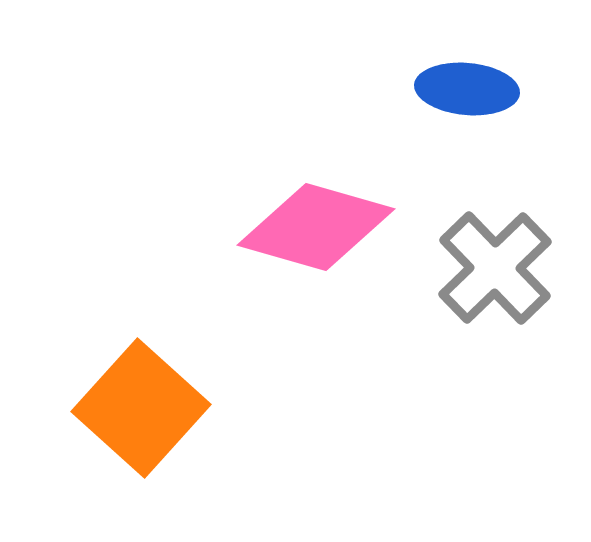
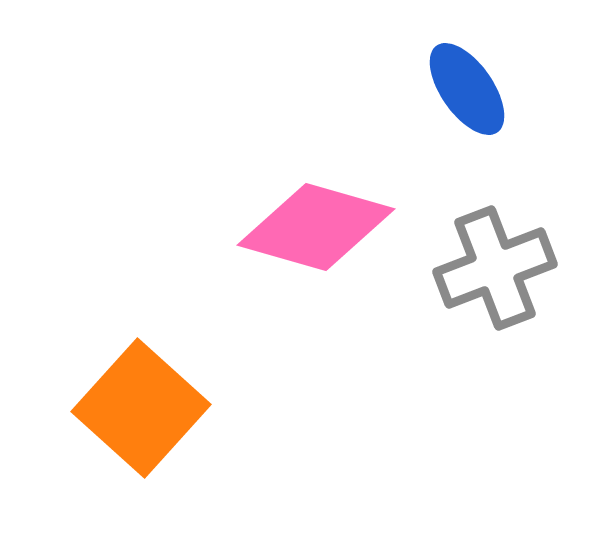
blue ellipse: rotated 50 degrees clockwise
gray cross: rotated 23 degrees clockwise
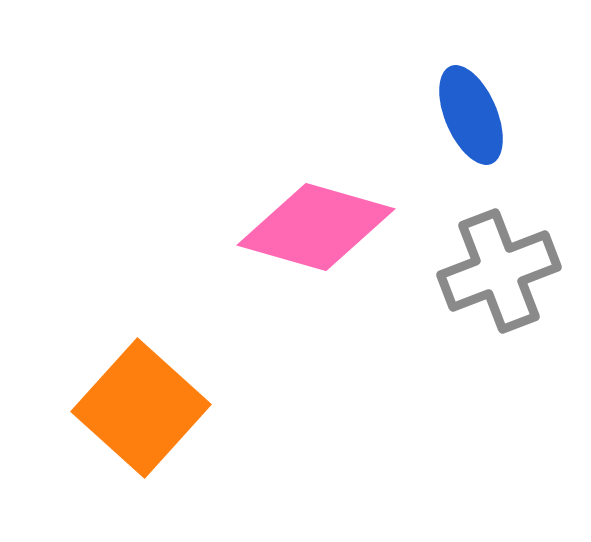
blue ellipse: moved 4 px right, 26 px down; rotated 12 degrees clockwise
gray cross: moved 4 px right, 3 px down
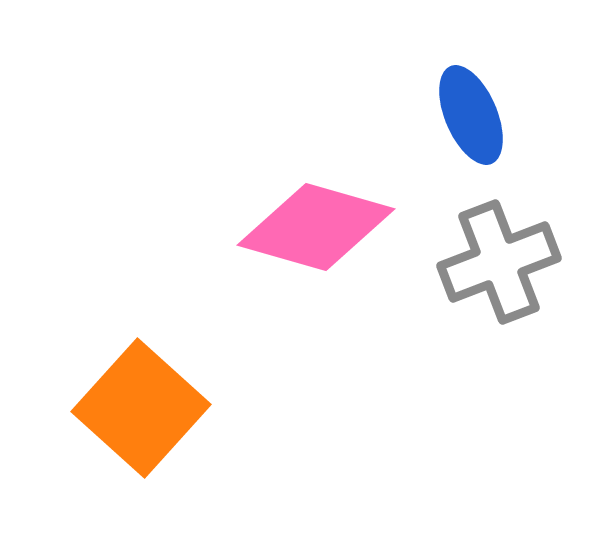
gray cross: moved 9 px up
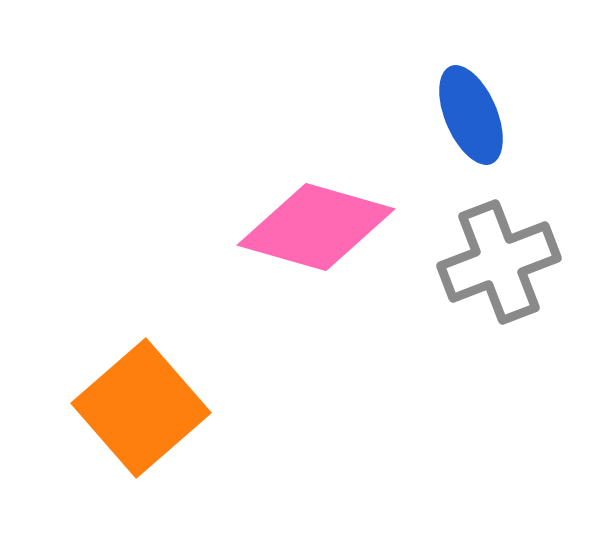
orange square: rotated 7 degrees clockwise
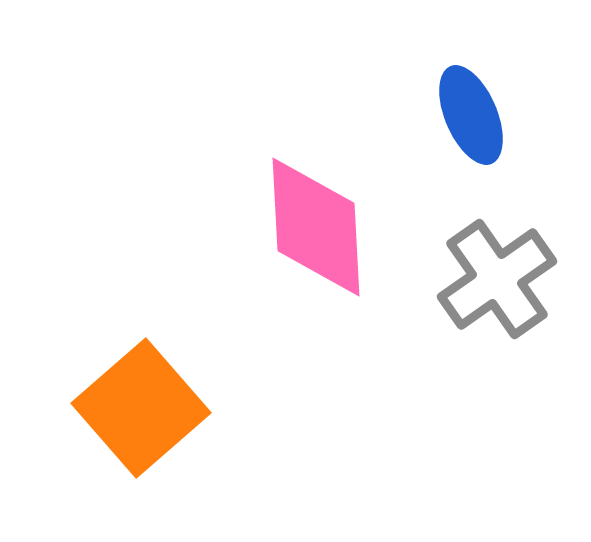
pink diamond: rotated 71 degrees clockwise
gray cross: moved 2 px left, 17 px down; rotated 14 degrees counterclockwise
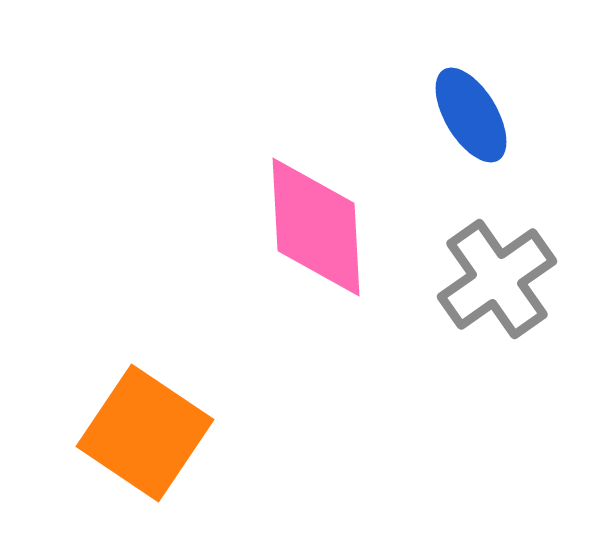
blue ellipse: rotated 8 degrees counterclockwise
orange square: moved 4 px right, 25 px down; rotated 15 degrees counterclockwise
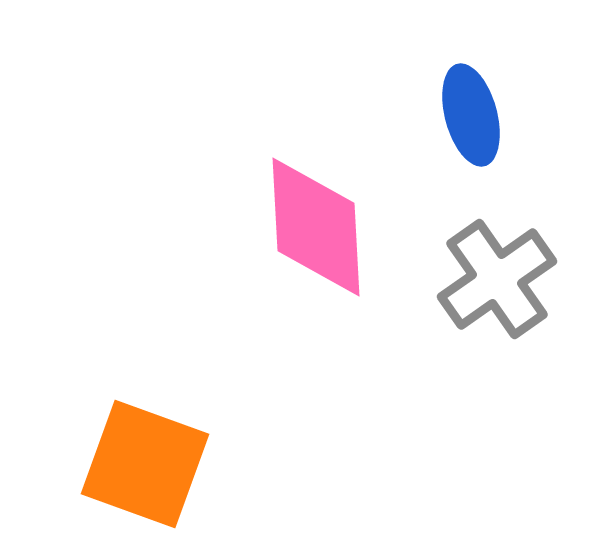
blue ellipse: rotated 16 degrees clockwise
orange square: moved 31 px down; rotated 14 degrees counterclockwise
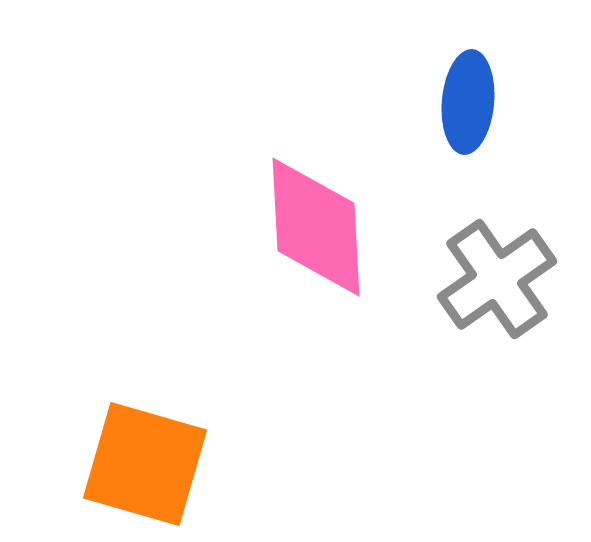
blue ellipse: moved 3 px left, 13 px up; rotated 20 degrees clockwise
orange square: rotated 4 degrees counterclockwise
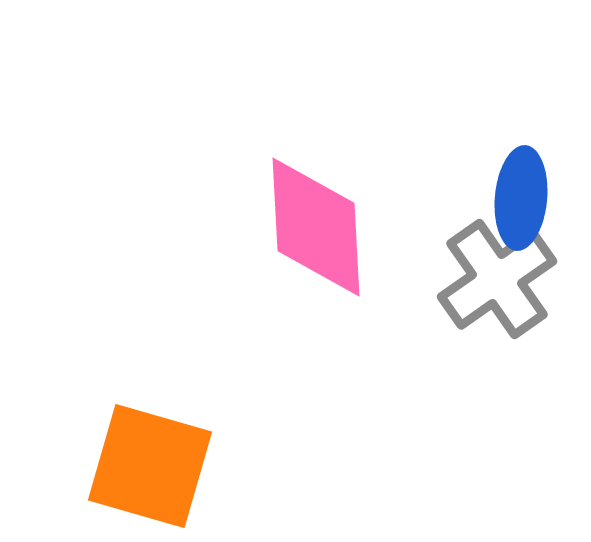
blue ellipse: moved 53 px right, 96 px down
orange square: moved 5 px right, 2 px down
